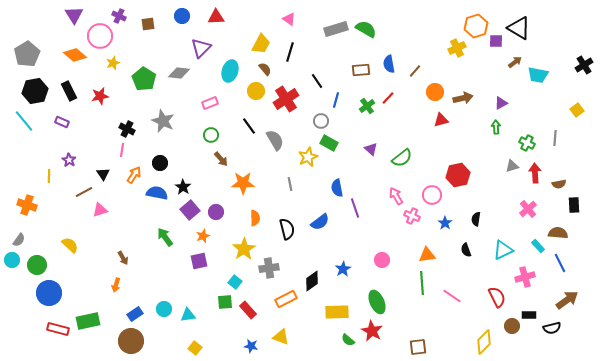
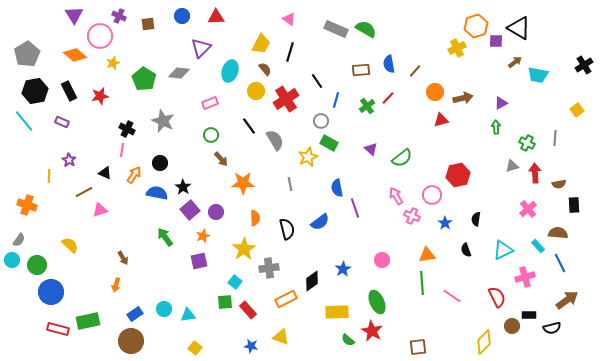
gray rectangle at (336, 29): rotated 40 degrees clockwise
black triangle at (103, 174): moved 2 px right, 1 px up; rotated 32 degrees counterclockwise
blue circle at (49, 293): moved 2 px right, 1 px up
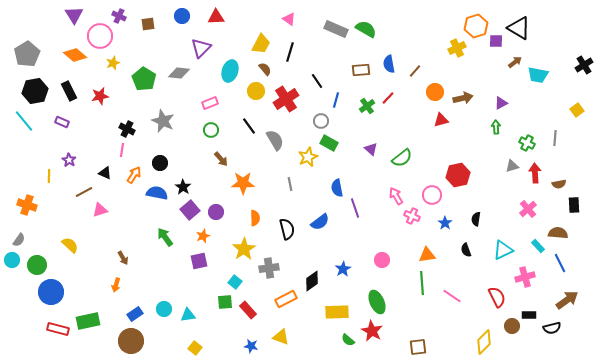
green circle at (211, 135): moved 5 px up
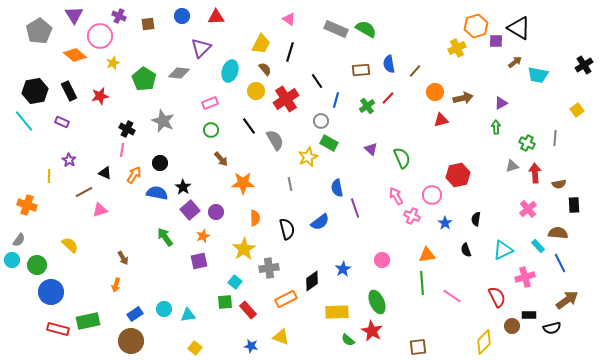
gray pentagon at (27, 54): moved 12 px right, 23 px up
green semicircle at (402, 158): rotated 75 degrees counterclockwise
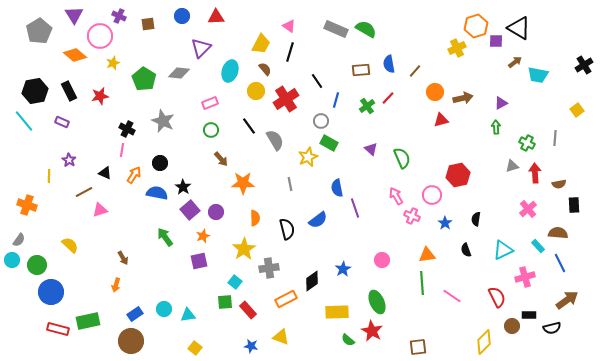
pink triangle at (289, 19): moved 7 px down
blue semicircle at (320, 222): moved 2 px left, 2 px up
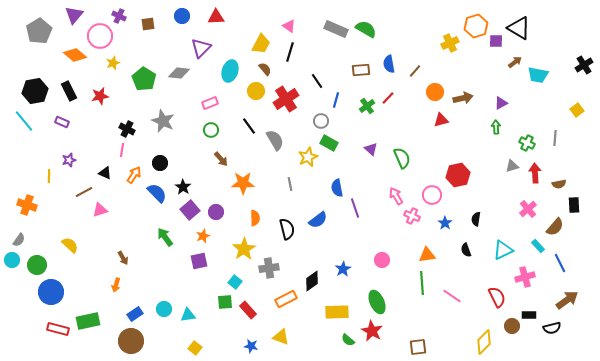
purple triangle at (74, 15): rotated 12 degrees clockwise
yellow cross at (457, 48): moved 7 px left, 5 px up
purple star at (69, 160): rotated 24 degrees clockwise
blue semicircle at (157, 193): rotated 35 degrees clockwise
brown semicircle at (558, 233): moved 3 px left, 6 px up; rotated 126 degrees clockwise
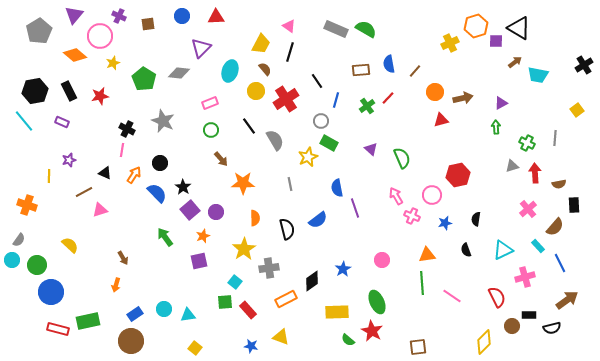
blue star at (445, 223): rotated 24 degrees clockwise
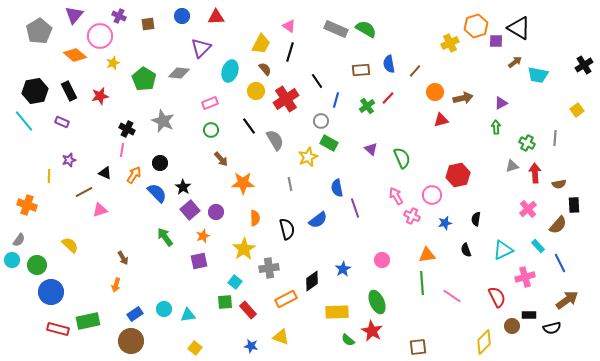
brown semicircle at (555, 227): moved 3 px right, 2 px up
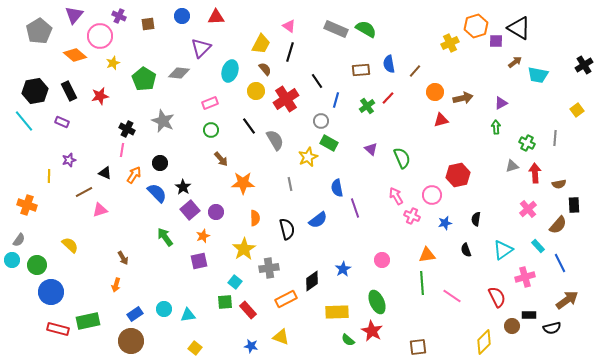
cyan triangle at (503, 250): rotated 10 degrees counterclockwise
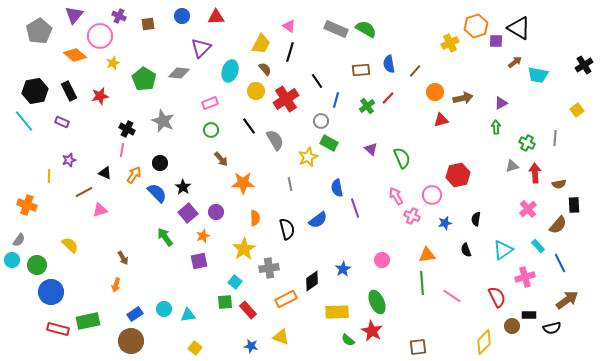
purple square at (190, 210): moved 2 px left, 3 px down
